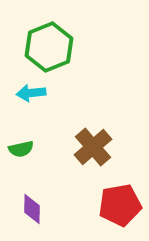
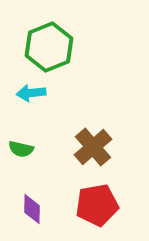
green semicircle: rotated 25 degrees clockwise
red pentagon: moved 23 px left
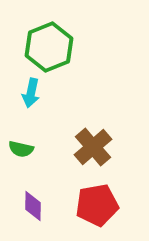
cyan arrow: rotated 72 degrees counterclockwise
purple diamond: moved 1 px right, 3 px up
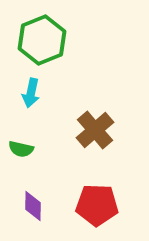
green hexagon: moved 7 px left, 7 px up
brown cross: moved 2 px right, 17 px up
red pentagon: rotated 12 degrees clockwise
